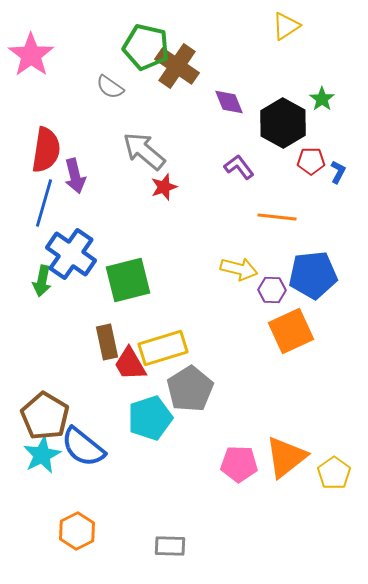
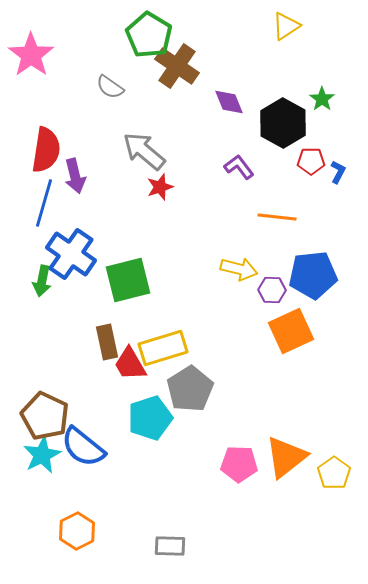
green pentagon: moved 3 px right, 12 px up; rotated 18 degrees clockwise
red star: moved 4 px left
brown pentagon: rotated 6 degrees counterclockwise
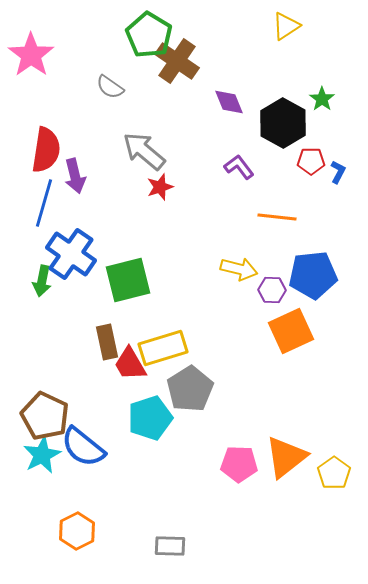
brown cross: moved 5 px up
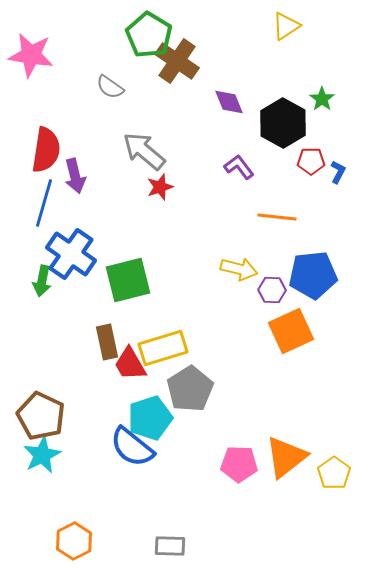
pink star: rotated 27 degrees counterclockwise
brown pentagon: moved 4 px left
blue semicircle: moved 49 px right
orange hexagon: moved 3 px left, 10 px down
